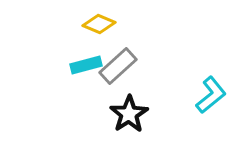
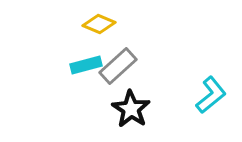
black star: moved 2 px right, 5 px up; rotated 6 degrees counterclockwise
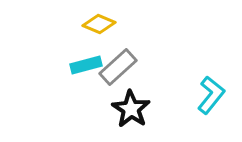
gray rectangle: moved 1 px down
cyan L-shape: rotated 12 degrees counterclockwise
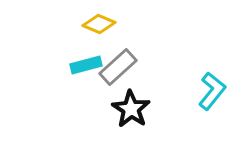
cyan L-shape: moved 1 px right, 4 px up
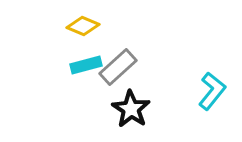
yellow diamond: moved 16 px left, 2 px down
